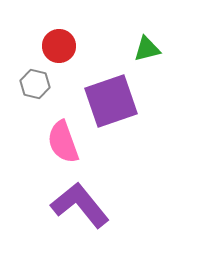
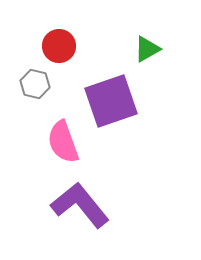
green triangle: rotated 16 degrees counterclockwise
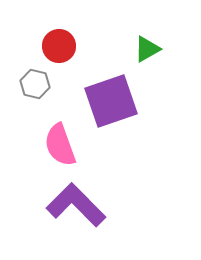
pink semicircle: moved 3 px left, 3 px down
purple L-shape: moved 4 px left; rotated 6 degrees counterclockwise
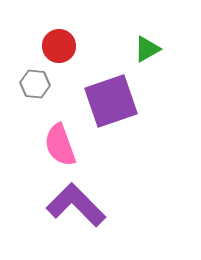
gray hexagon: rotated 8 degrees counterclockwise
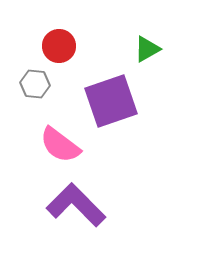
pink semicircle: rotated 33 degrees counterclockwise
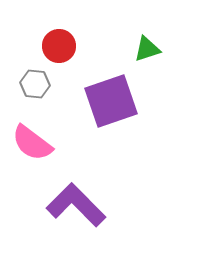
green triangle: rotated 12 degrees clockwise
pink semicircle: moved 28 px left, 2 px up
